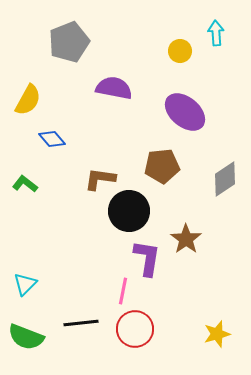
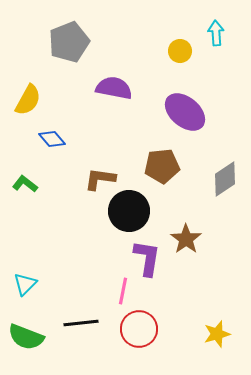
red circle: moved 4 px right
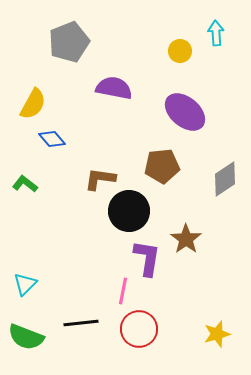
yellow semicircle: moved 5 px right, 4 px down
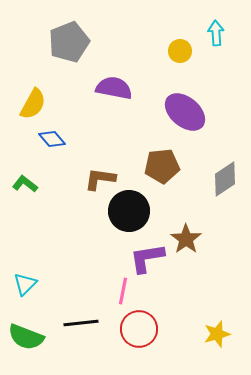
purple L-shape: rotated 108 degrees counterclockwise
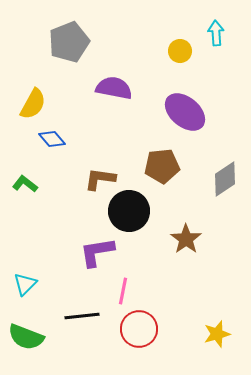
purple L-shape: moved 50 px left, 6 px up
black line: moved 1 px right, 7 px up
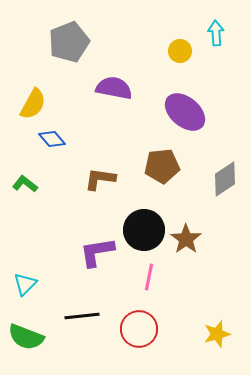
black circle: moved 15 px right, 19 px down
pink line: moved 26 px right, 14 px up
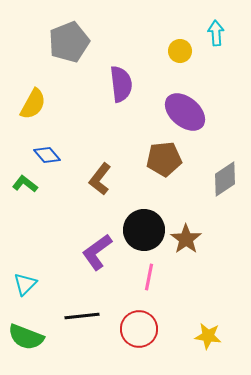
purple semicircle: moved 7 px right, 4 px up; rotated 72 degrees clockwise
blue diamond: moved 5 px left, 16 px down
brown pentagon: moved 2 px right, 7 px up
brown L-shape: rotated 60 degrees counterclockwise
purple L-shape: rotated 27 degrees counterclockwise
yellow star: moved 9 px left, 2 px down; rotated 24 degrees clockwise
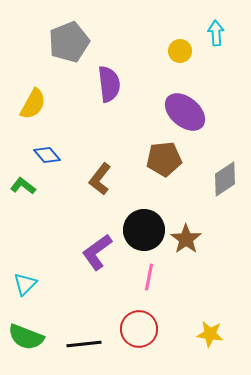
purple semicircle: moved 12 px left
green L-shape: moved 2 px left, 2 px down
black line: moved 2 px right, 28 px down
yellow star: moved 2 px right, 2 px up
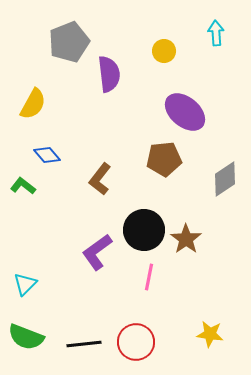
yellow circle: moved 16 px left
purple semicircle: moved 10 px up
red circle: moved 3 px left, 13 px down
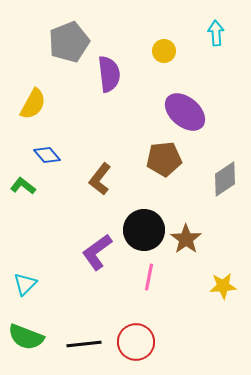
yellow star: moved 13 px right, 48 px up; rotated 12 degrees counterclockwise
